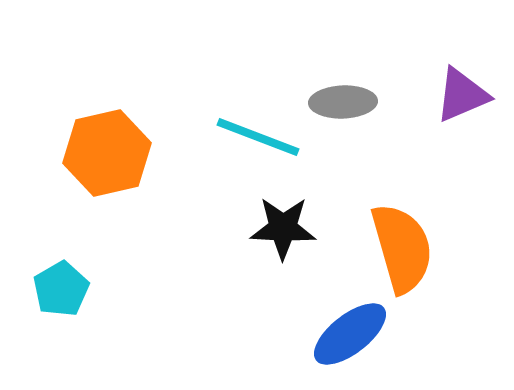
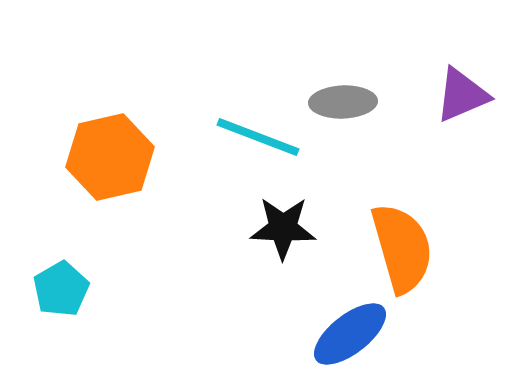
orange hexagon: moved 3 px right, 4 px down
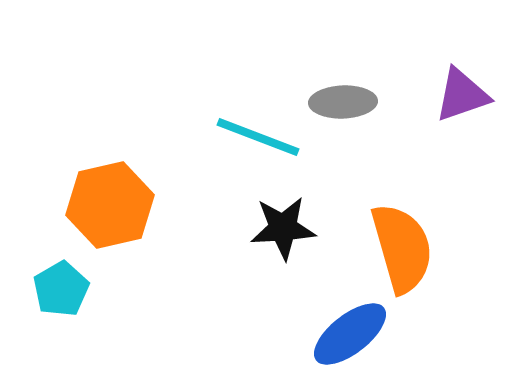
purple triangle: rotated 4 degrees clockwise
orange hexagon: moved 48 px down
black star: rotated 6 degrees counterclockwise
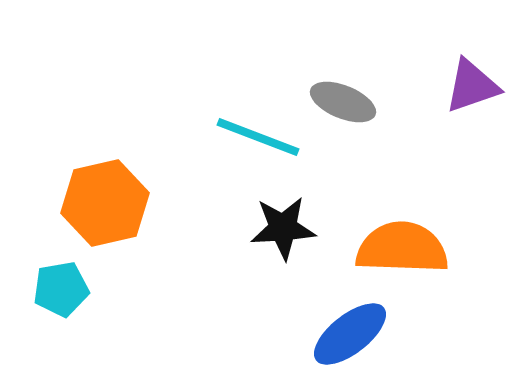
purple triangle: moved 10 px right, 9 px up
gray ellipse: rotated 24 degrees clockwise
orange hexagon: moved 5 px left, 2 px up
orange semicircle: rotated 72 degrees counterclockwise
cyan pentagon: rotated 20 degrees clockwise
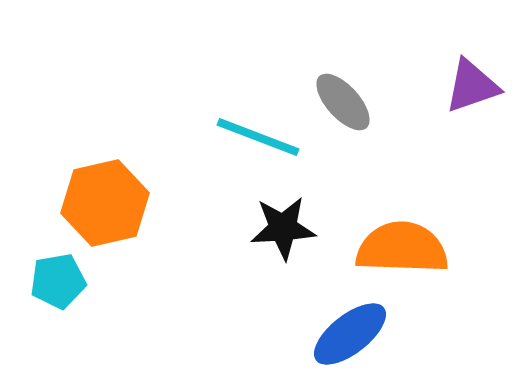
gray ellipse: rotated 26 degrees clockwise
cyan pentagon: moved 3 px left, 8 px up
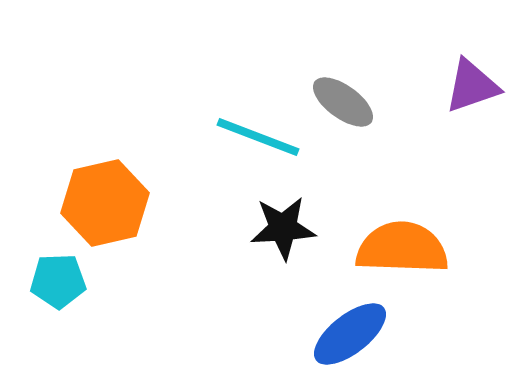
gray ellipse: rotated 12 degrees counterclockwise
cyan pentagon: rotated 8 degrees clockwise
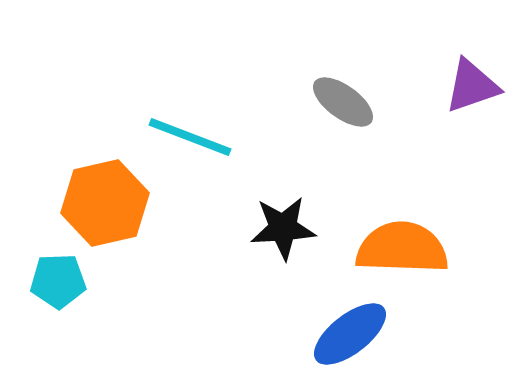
cyan line: moved 68 px left
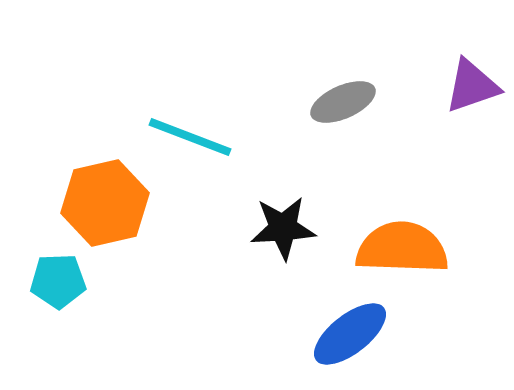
gray ellipse: rotated 60 degrees counterclockwise
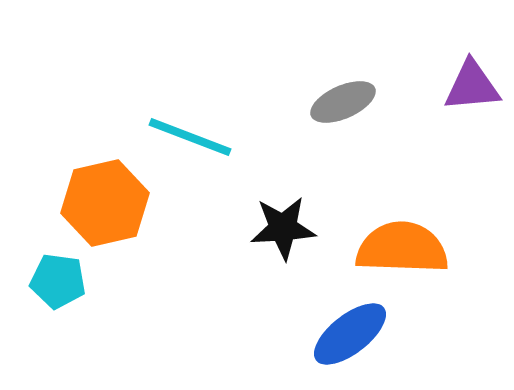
purple triangle: rotated 14 degrees clockwise
cyan pentagon: rotated 10 degrees clockwise
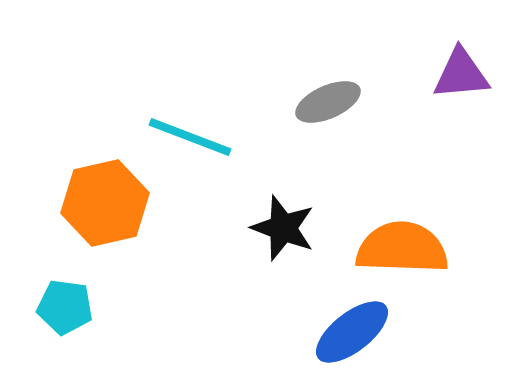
purple triangle: moved 11 px left, 12 px up
gray ellipse: moved 15 px left
black star: rotated 24 degrees clockwise
cyan pentagon: moved 7 px right, 26 px down
blue ellipse: moved 2 px right, 2 px up
